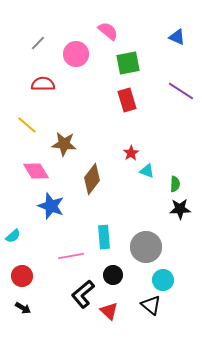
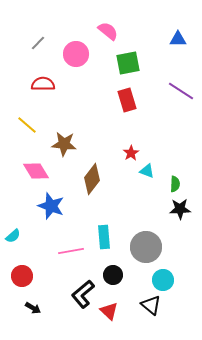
blue triangle: moved 1 px right, 2 px down; rotated 24 degrees counterclockwise
pink line: moved 5 px up
black arrow: moved 10 px right
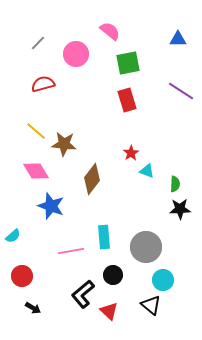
pink semicircle: moved 2 px right
red semicircle: rotated 15 degrees counterclockwise
yellow line: moved 9 px right, 6 px down
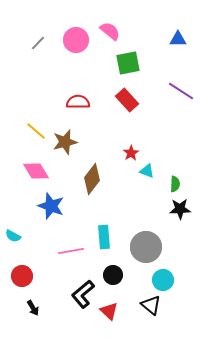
pink circle: moved 14 px up
red semicircle: moved 35 px right, 18 px down; rotated 15 degrees clockwise
red rectangle: rotated 25 degrees counterclockwise
brown star: moved 1 px right, 2 px up; rotated 20 degrees counterclockwise
cyan semicircle: rotated 70 degrees clockwise
black arrow: rotated 28 degrees clockwise
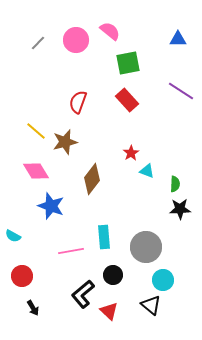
red semicircle: rotated 70 degrees counterclockwise
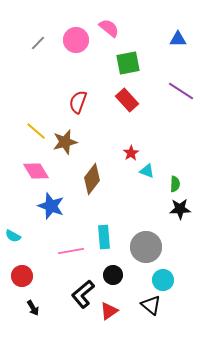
pink semicircle: moved 1 px left, 3 px up
red triangle: rotated 42 degrees clockwise
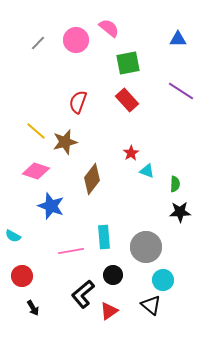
pink diamond: rotated 40 degrees counterclockwise
black star: moved 3 px down
